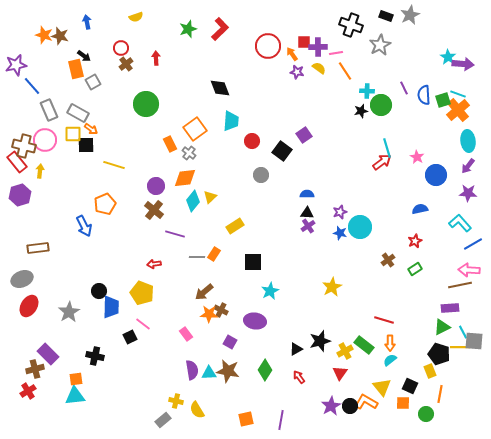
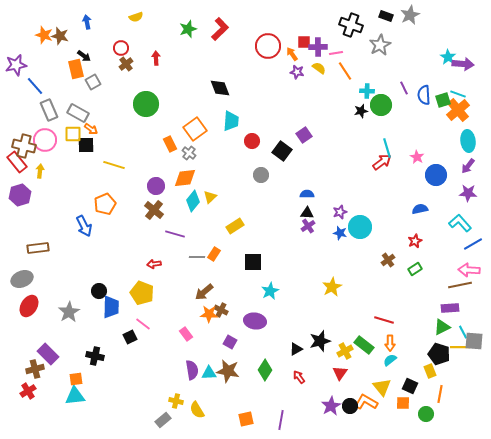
blue line at (32, 86): moved 3 px right
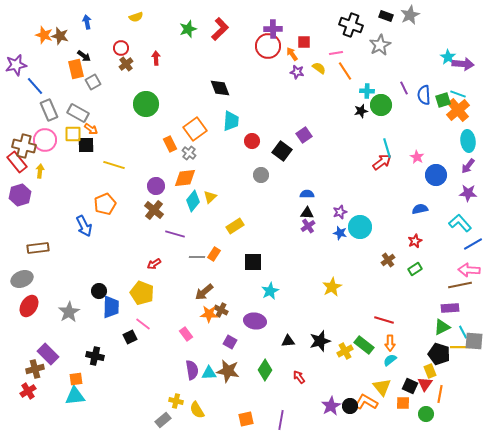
purple cross at (318, 47): moved 45 px left, 18 px up
red arrow at (154, 264): rotated 24 degrees counterclockwise
black triangle at (296, 349): moved 8 px left, 8 px up; rotated 24 degrees clockwise
red triangle at (340, 373): moved 85 px right, 11 px down
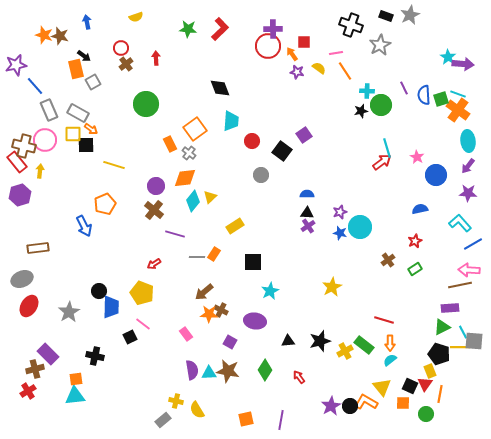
green star at (188, 29): rotated 24 degrees clockwise
green square at (443, 100): moved 2 px left, 1 px up
orange cross at (458, 110): rotated 15 degrees counterclockwise
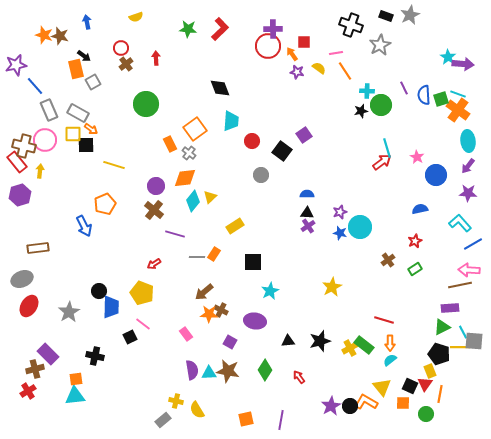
yellow cross at (345, 351): moved 5 px right, 3 px up
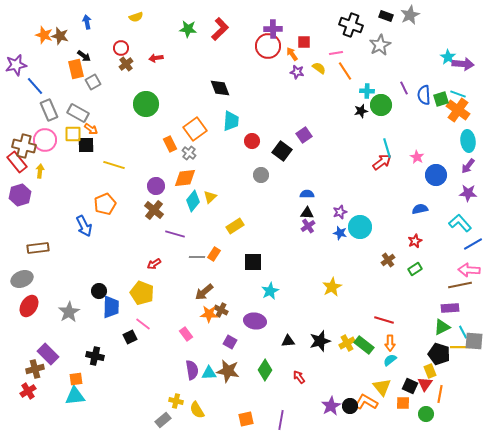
red arrow at (156, 58): rotated 96 degrees counterclockwise
yellow cross at (350, 348): moved 3 px left, 5 px up
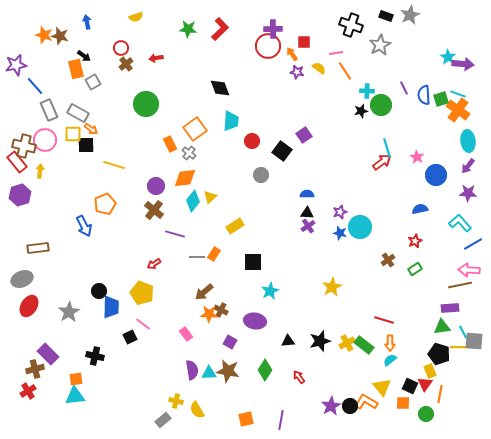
green triangle at (442, 327): rotated 18 degrees clockwise
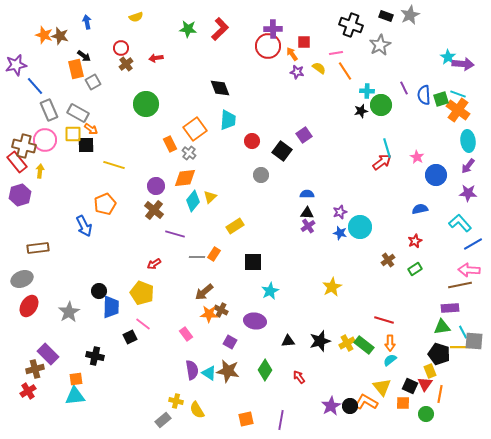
cyan trapezoid at (231, 121): moved 3 px left, 1 px up
cyan triangle at (209, 373): rotated 35 degrees clockwise
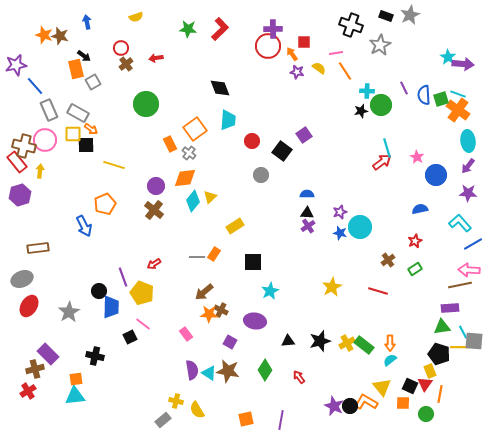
purple line at (175, 234): moved 52 px left, 43 px down; rotated 54 degrees clockwise
red line at (384, 320): moved 6 px left, 29 px up
purple star at (331, 406): moved 3 px right; rotated 18 degrees counterclockwise
